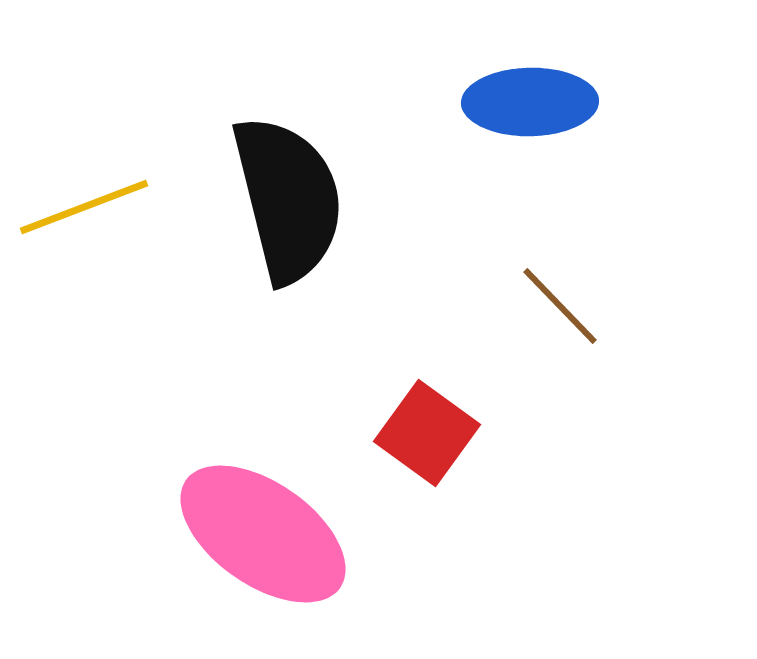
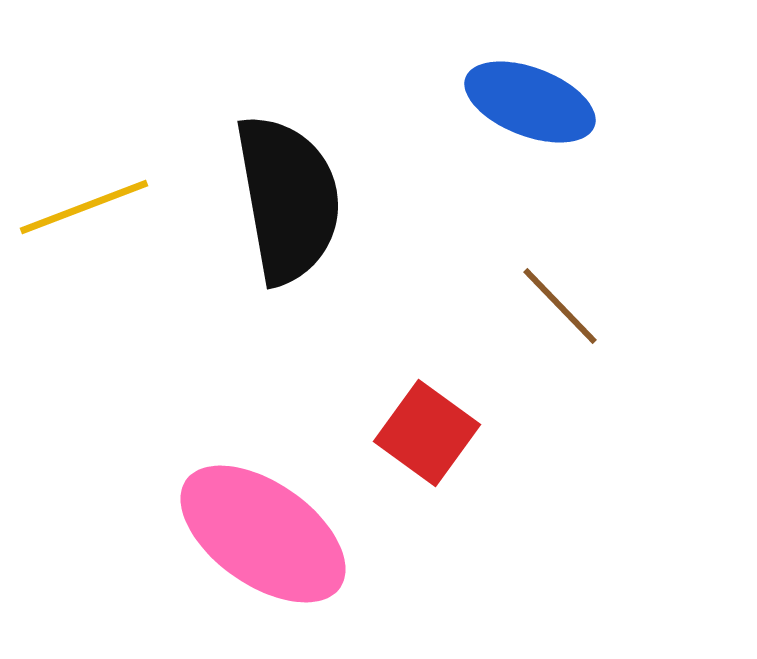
blue ellipse: rotated 22 degrees clockwise
black semicircle: rotated 4 degrees clockwise
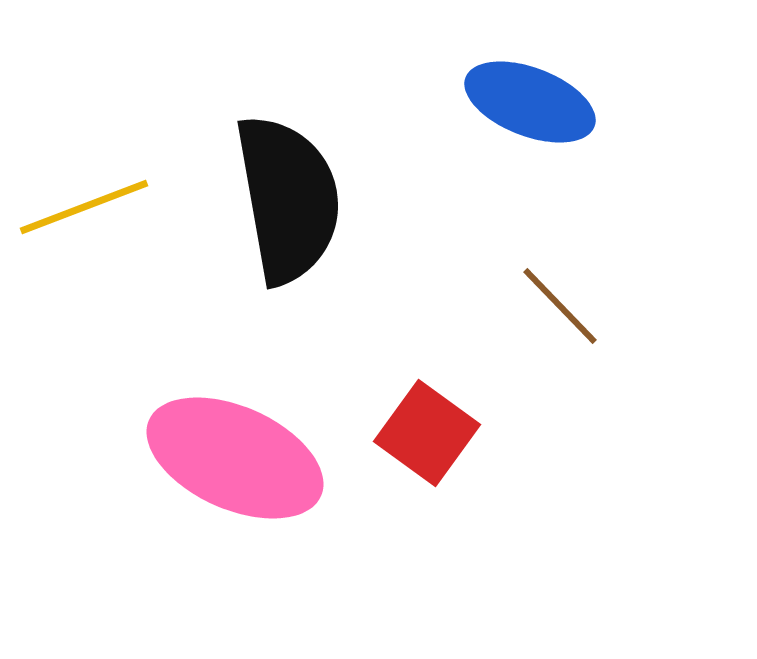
pink ellipse: moved 28 px left, 76 px up; rotated 11 degrees counterclockwise
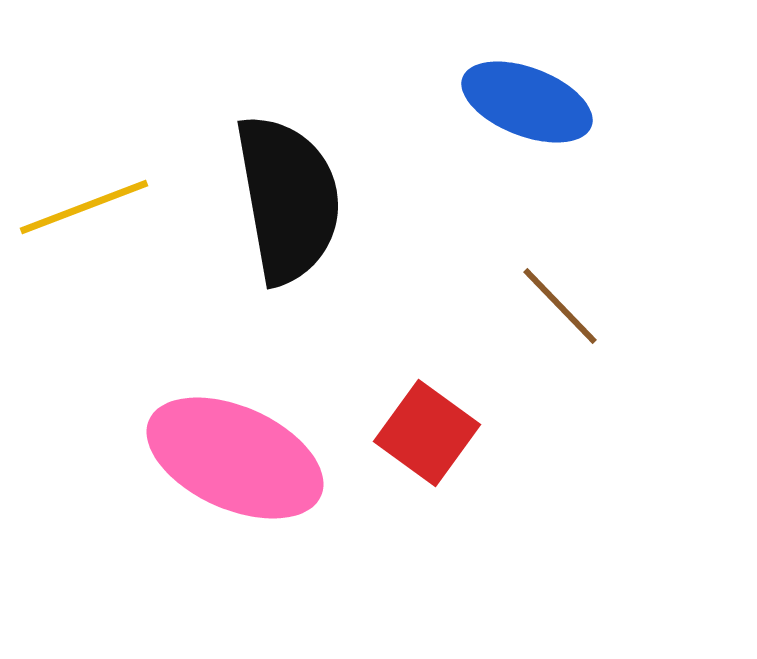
blue ellipse: moved 3 px left
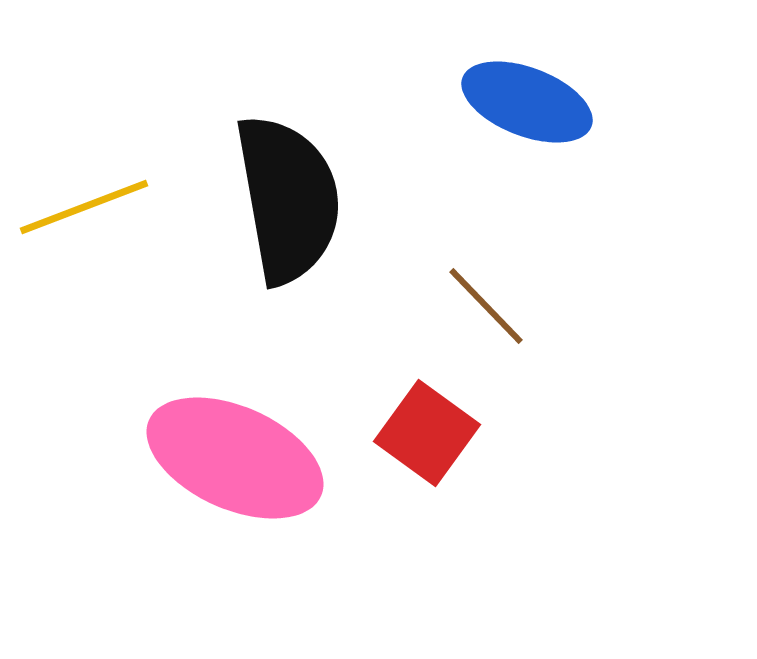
brown line: moved 74 px left
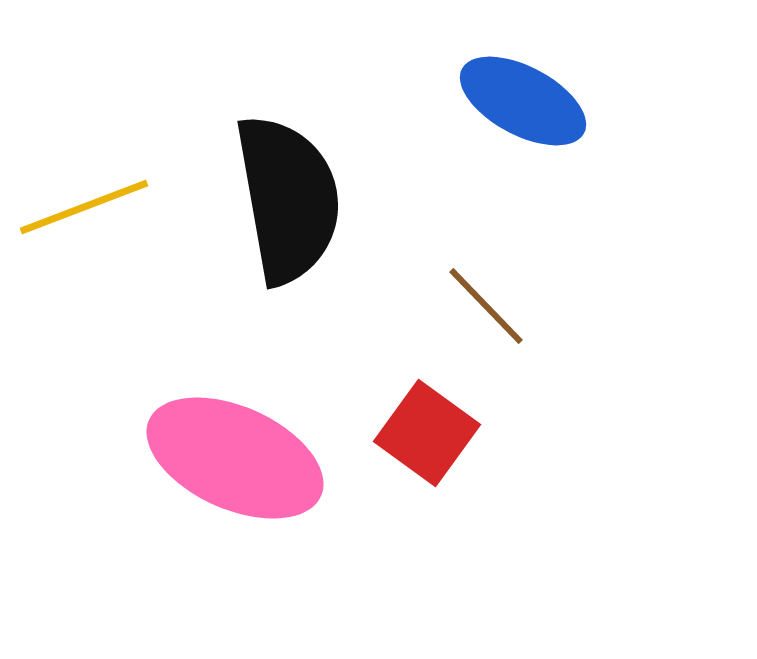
blue ellipse: moved 4 px left, 1 px up; rotated 7 degrees clockwise
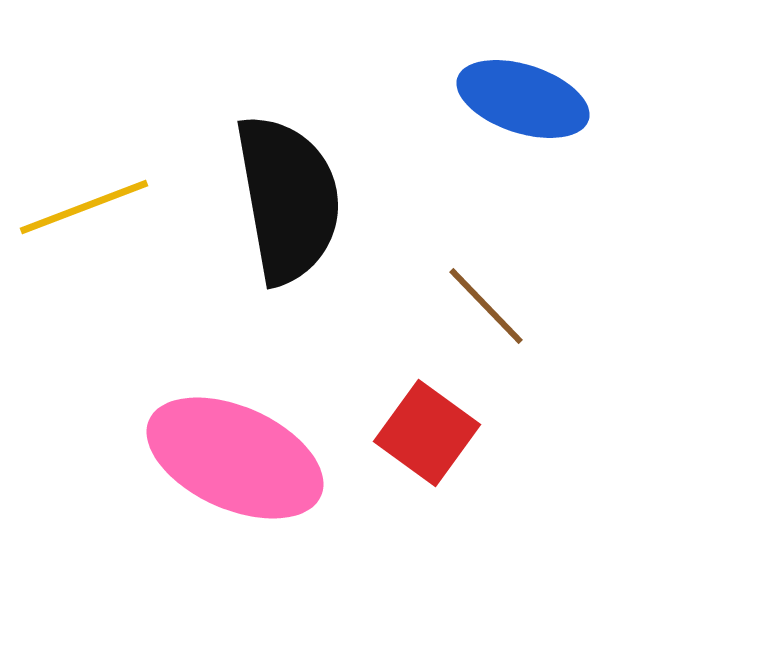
blue ellipse: moved 2 px up; rotated 10 degrees counterclockwise
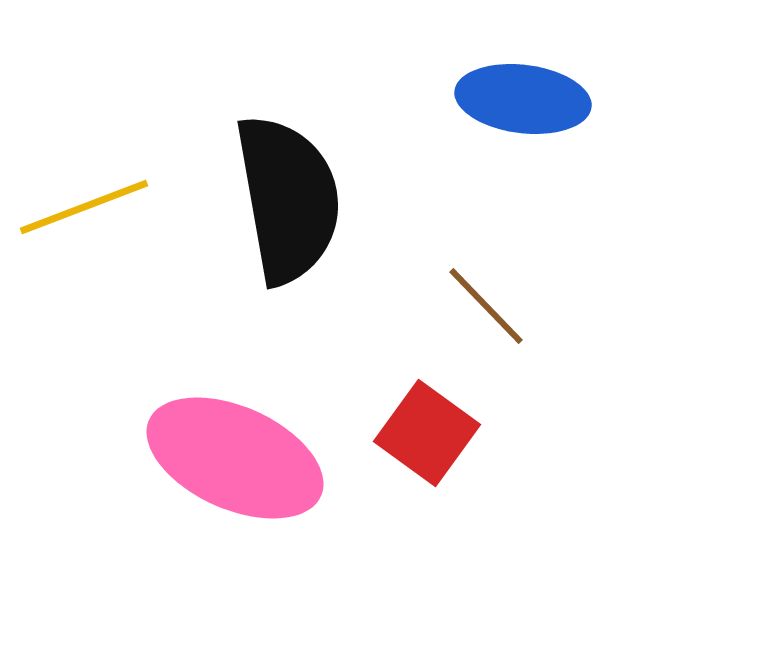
blue ellipse: rotated 11 degrees counterclockwise
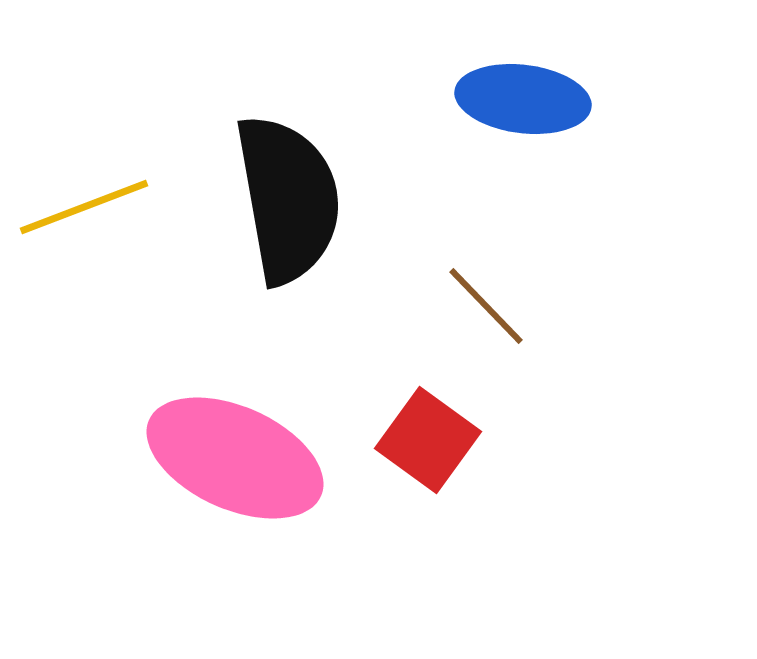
red square: moved 1 px right, 7 px down
